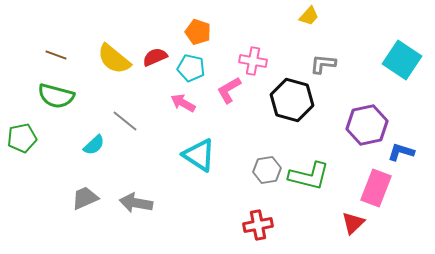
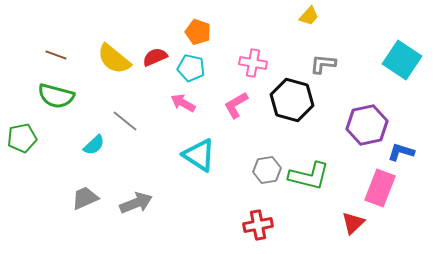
pink cross: moved 2 px down
pink L-shape: moved 7 px right, 15 px down
pink rectangle: moved 4 px right
gray arrow: rotated 148 degrees clockwise
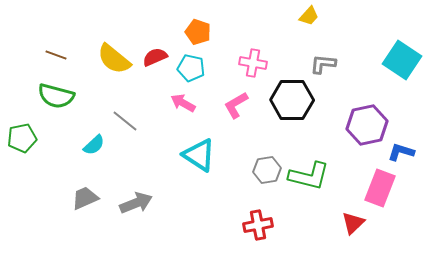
black hexagon: rotated 15 degrees counterclockwise
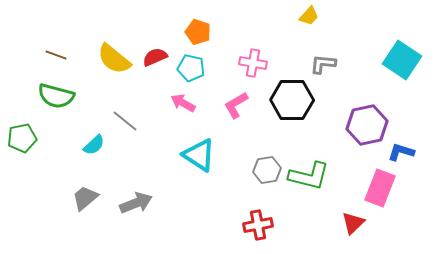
gray trapezoid: rotated 16 degrees counterclockwise
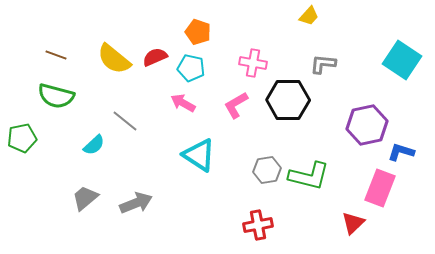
black hexagon: moved 4 px left
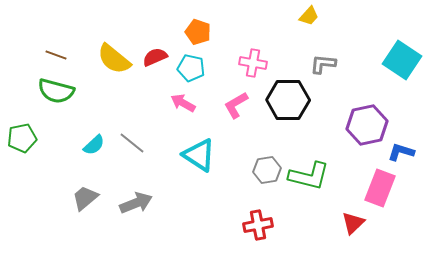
green semicircle: moved 5 px up
gray line: moved 7 px right, 22 px down
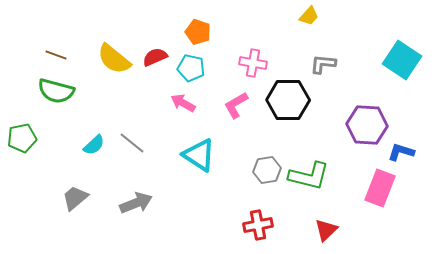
purple hexagon: rotated 15 degrees clockwise
gray trapezoid: moved 10 px left
red triangle: moved 27 px left, 7 px down
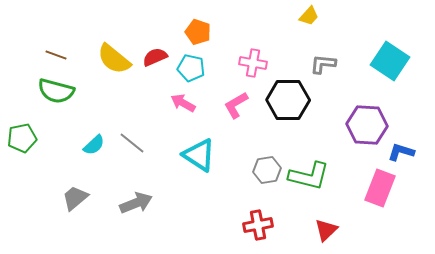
cyan square: moved 12 px left, 1 px down
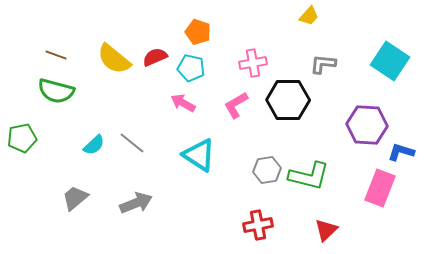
pink cross: rotated 20 degrees counterclockwise
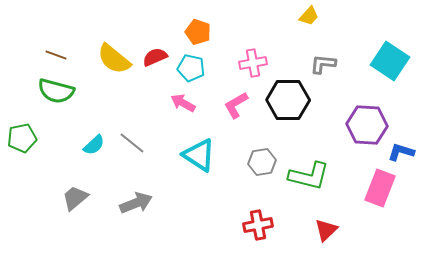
gray hexagon: moved 5 px left, 8 px up
